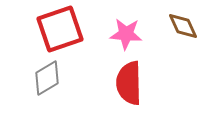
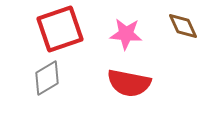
red semicircle: rotated 78 degrees counterclockwise
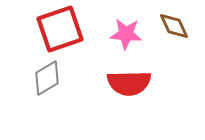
brown diamond: moved 9 px left
red semicircle: rotated 12 degrees counterclockwise
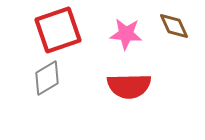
red square: moved 2 px left, 1 px down
red semicircle: moved 3 px down
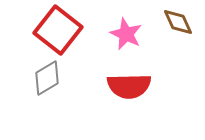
brown diamond: moved 4 px right, 4 px up
red square: rotated 33 degrees counterclockwise
pink star: rotated 20 degrees clockwise
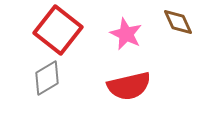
red semicircle: rotated 12 degrees counterclockwise
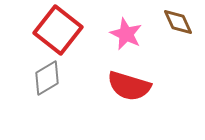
red semicircle: rotated 30 degrees clockwise
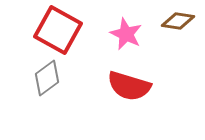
brown diamond: moved 1 px up; rotated 56 degrees counterclockwise
red square: rotated 9 degrees counterclockwise
gray diamond: rotated 6 degrees counterclockwise
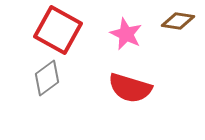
red semicircle: moved 1 px right, 2 px down
